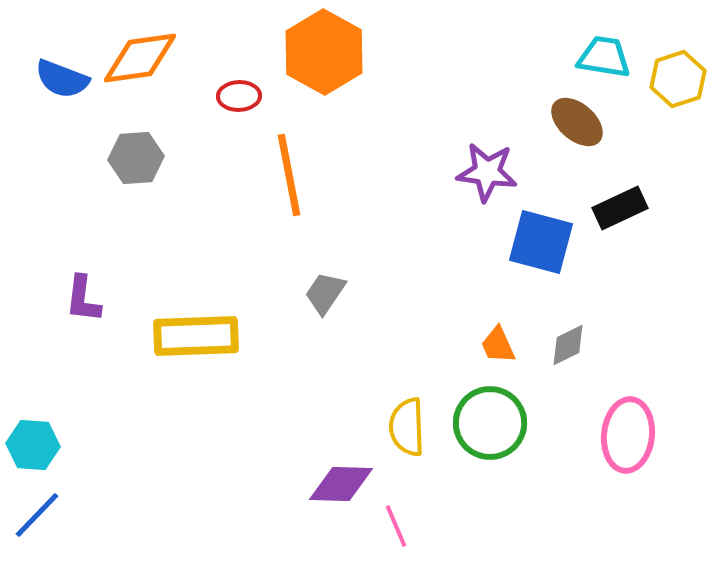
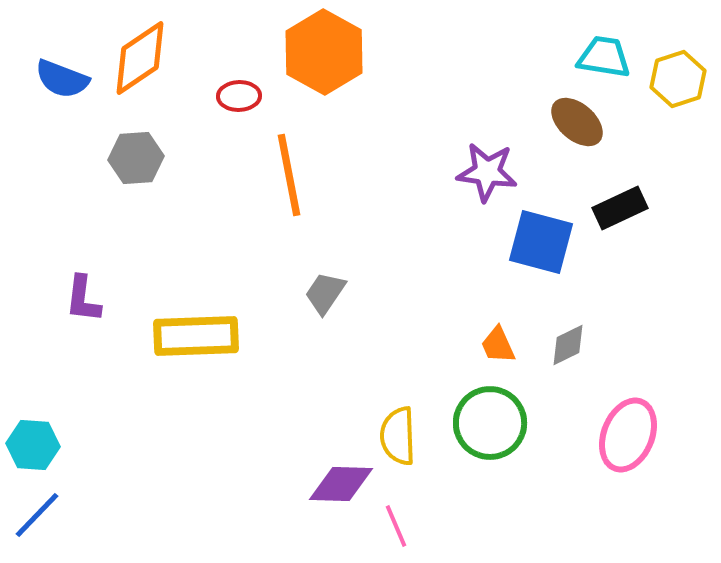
orange diamond: rotated 26 degrees counterclockwise
yellow semicircle: moved 9 px left, 9 px down
pink ellipse: rotated 16 degrees clockwise
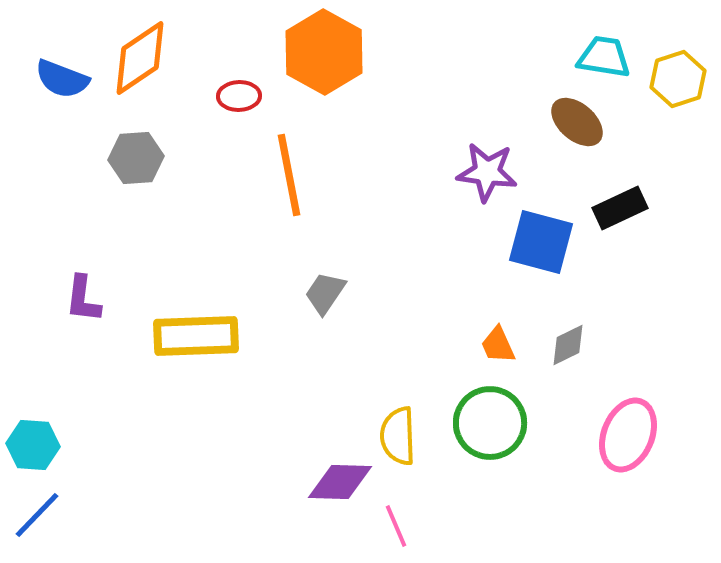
purple diamond: moved 1 px left, 2 px up
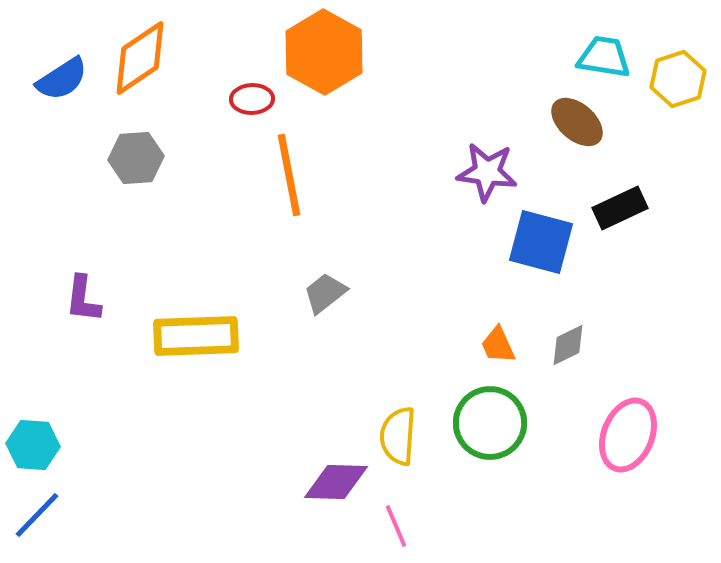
blue semicircle: rotated 54 degrees counterclockwise
red ellipse: moved 13 px right, 3 px down
gray trapezoid: rotated 18 degrees clockwise
yellow semicircle: rotated 6 degrees clockwise
purple diamond: moved 4 px left
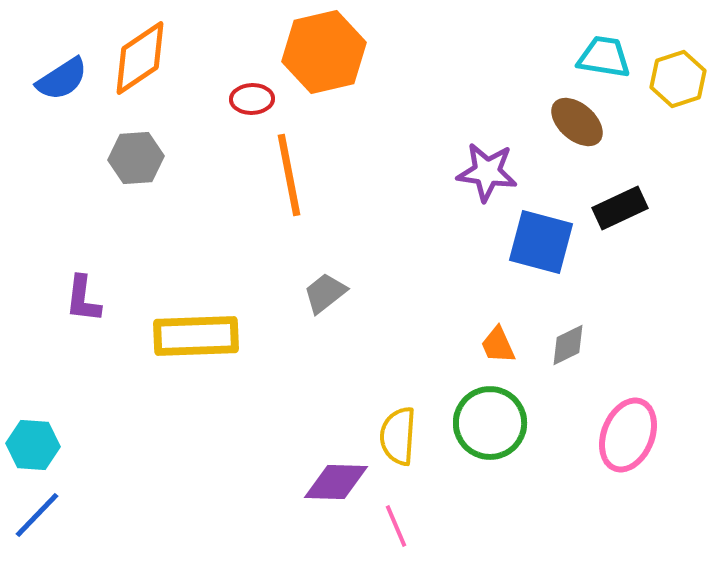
orange hexagon: rotated 18 degrees clockwise
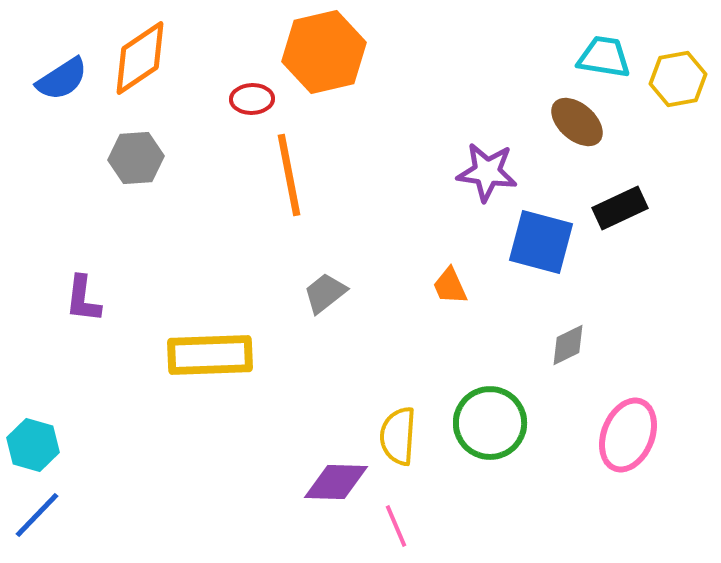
yellow hexagon: rotated 8 degrees clockwise
yellow rectangle: moved 14 px right, 19 px down
orange trapezoid: moved 48 px left, 59 px up
cyan hexagon: rotated 12 degrees clockwise
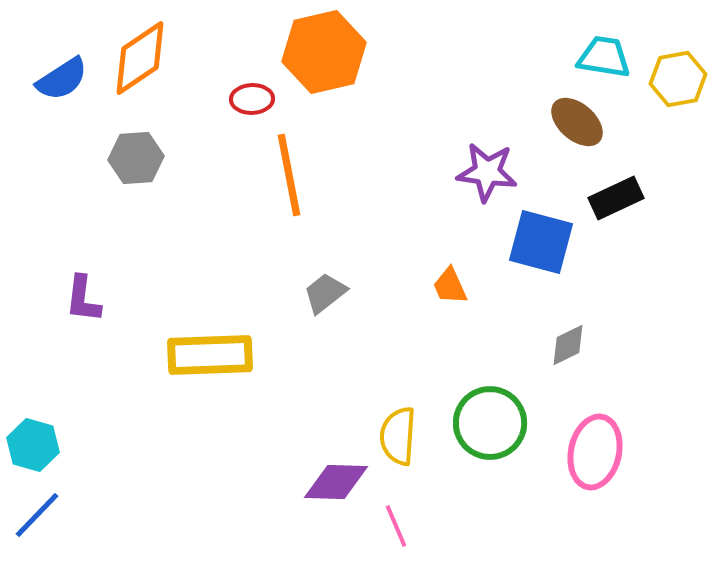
black rectangle: moved 4 px left, 10 px up
pink ellipse: moved 33 px left, 17 px down; rotated 10 degrees counterclockwise
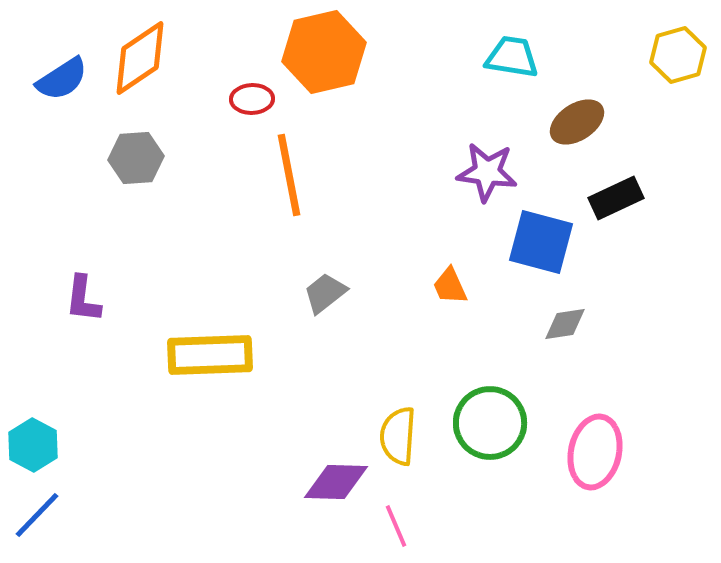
cyan trapezoid: moved 92 px left
yellow hexagon: moved 24 px up; rotated 6 degrees counterclockwise
brown ellipse: rotated 74 degrees counterclockwise
gray diamond: moved 3 px left, 21 px up; rotated 18 degrees clockwise
cyan hexagon: rotated 12 degrees clockwise
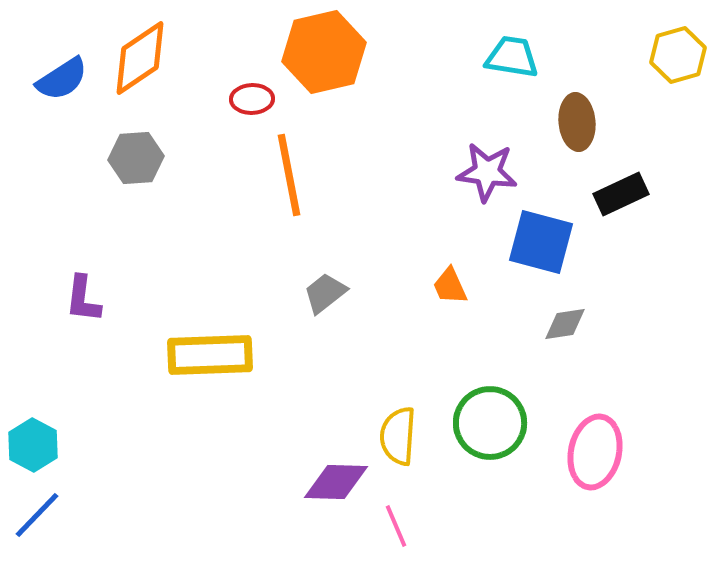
brown ellipse: rotated 62 degrees counterclockwise
black rectangle: moved 5 px right, 4 px up
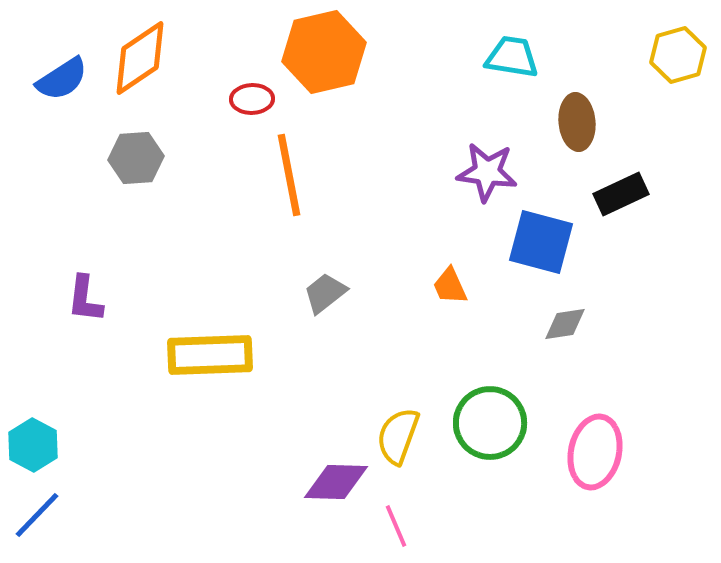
purple L-shape: moved 2 px right
yellow semicircle: rotated 16 degrees clockwise
